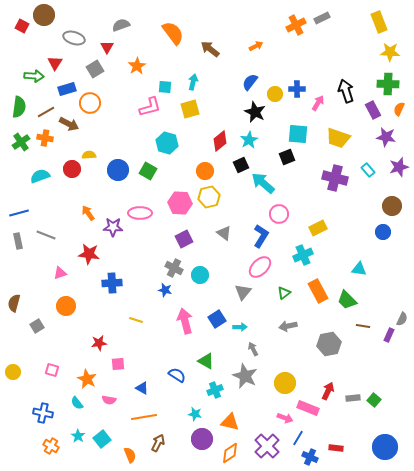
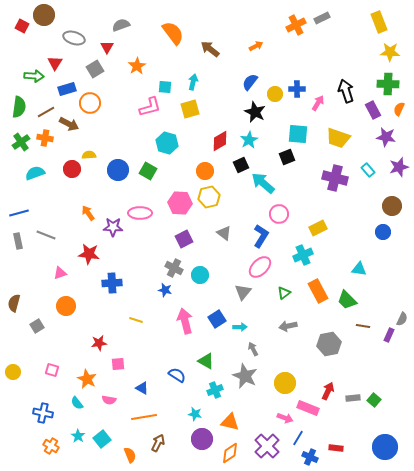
red diamond at (220, 141): rotated 10 degrees clockwise
cyan semicircle at (40, 176): moved 5 px left, 3 px up
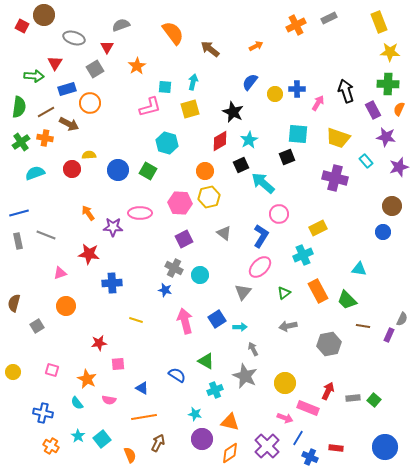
gray rectangle at (322, 18): moved 7 px right
black star at (255, 112): moved 22 px left
cyan rectangle at (368, 170): moved 2 px left, 9 px up
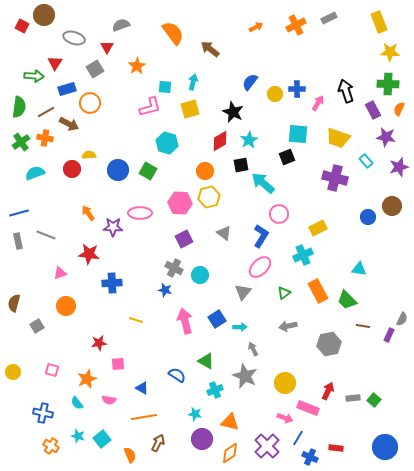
orange arrow at (256, 46): moved 19 px up
black square at (241, 165): rotated 14 degrees clockwise
blue circle at (383, 232): moved 15 px left, 15 px up
orange star at (87, 379): rotated 24 degrees clockwise
cyan star at (78, 436): rotated 16 degrees counterclockwise
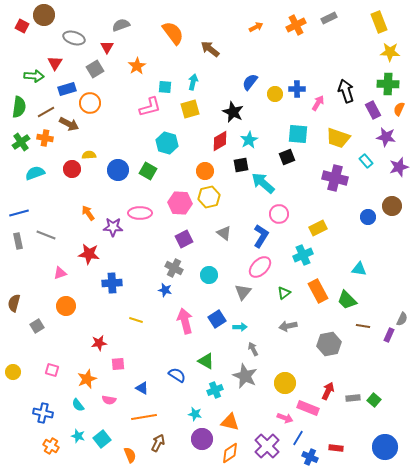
cyan circle at (200, 275): moved 9 px right
cyan semicircle at (77, 403): moved 1 px right, 2 px down
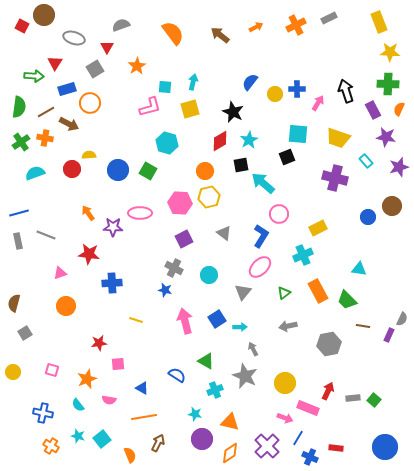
brown arrow at (210, 49): moved 10 px right, 14 px up
gray square at (37, 326): moved 12 px left, 7 px down
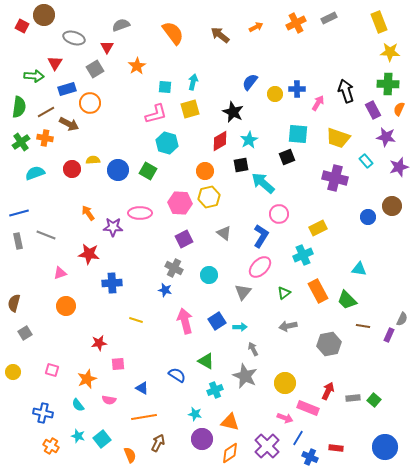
orange cross at (296, 25): moved 2 px up
pink L-shape at (150, 107): moved 6 px right, 7 px down
yellow semicircle at (89, 155): moved 4 px right, 5 px down
blue square at (217, 319): moved 2 px down
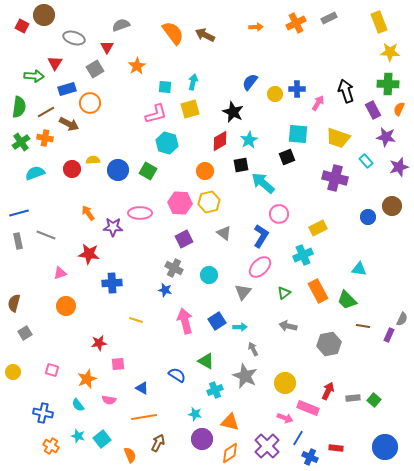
orange arrow at (256, 27): rotated 24 degrees clockwise
brown arrow at (220, 35): moved 15 px left; rotated 12 degrees counterclockwise
yellow hexagon at (209, 197): moved 5 px down
gray arrow at (288, 326): rotated 24 degrees clockwise
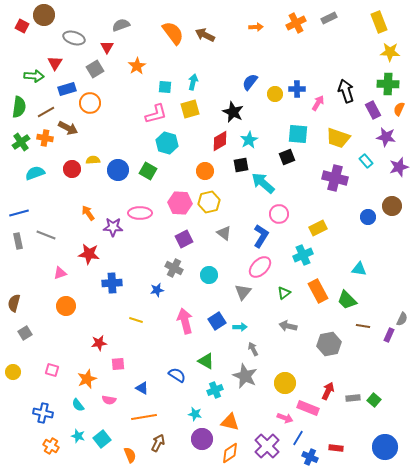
brown arrow at (69, 124): moved 1 px left, 4 px down
blue star at (165, 290): moved 8 px left; rotated 24 degrees counterclockwise
